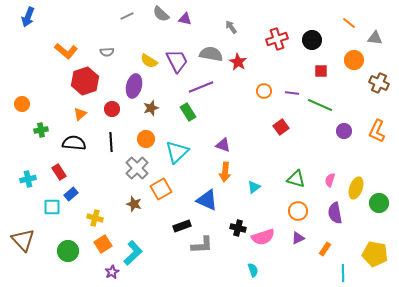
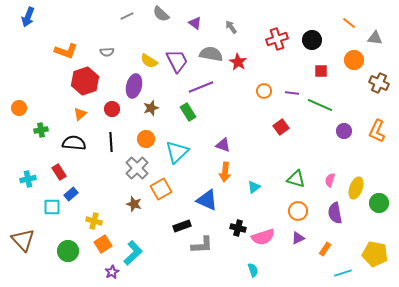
purple triangle at (185, 19): moved 10 px right, 4 px down; rotated 24 degrees clockwise
orange L-shape at (66, 51): rotated 20 degrees counterclockwise
orange circle at (22, 104): moved 3 px left, 4 px down
yellow cross at (95, 218): moved 1 px left, 3 px down
cyan line at (343, 273): rotated 72 degrees clockwise
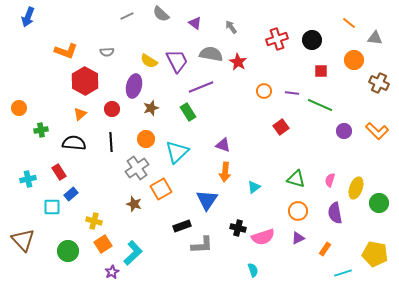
red hexagon at (85, 81): rotated 12 degrees counterclockwise
orange L-shape at (377, 131): rotated 70 degrees counterclockwise
gray cross at (137, 168): rotated 10 degrees clockwise
blue triangle at (207, 200): rotated 40 degrees clockwise
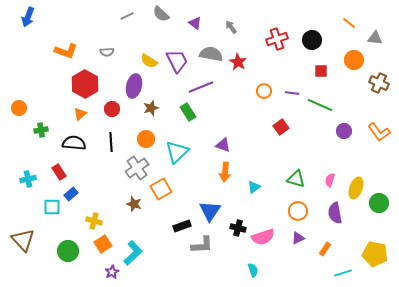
red hexagon at (85, 81): moved 3 px down
orange L-shape at (377, 131): moved 2 px right, 1 px down; rotated 10 degrees clockwise
blue triangle at (207, 200): moved 3 px right, 11 px down
